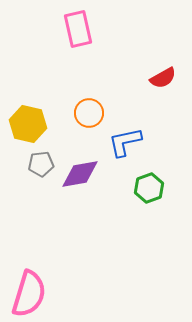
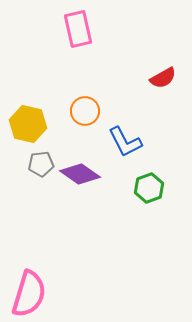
orange circle: moved 4 px left, 2 px up
blue L-shape: rotated 105 degrees counterclockwise
purple diamond: rotated 45 degrees clockwise
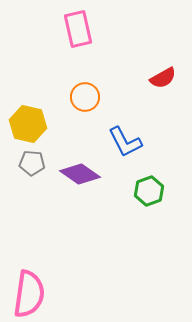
orange circle: moved 14 px up
gray pentagon: moved 9 px left, 1 px up; rotated 10 degrees clockwise
green hexagon: moved 3 px down
pink semicircle: rotated 9 degrees counterclockwise
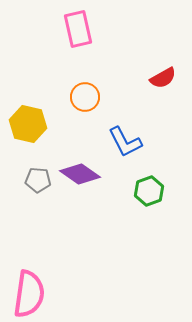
gray pentagon: moved 6 px right, 17 px down
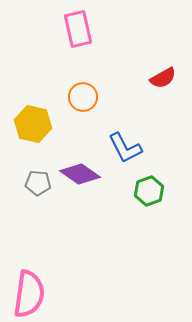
orange circle: moved 2 px left
yellow hexagon: moved 5 px right
blue L-shape: moved 6 px down
gray pentagon: moved 3 px down
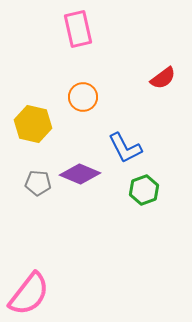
red semicircle: rotated 8 degrees counterclockwise
purple diamond: rotated 12 degrees counterclockwise
green hexagon: moved 5 px left, 1 px up
pink semicircle: rotated 30 degrees clockwise
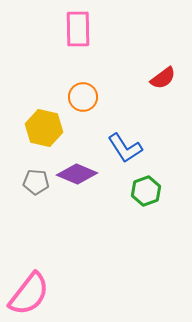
pink rectangle: rotated 12 degrees clockwise
yellow hexagon: moved 11 px right, 4 px down
blue L-shape: rotated 6 degrees counterclockwise
purple diamond: moved 3 px left
gray pentagon: moved 2 px left, 1 px up
green hexagon: moved 2 px right, 1 px down
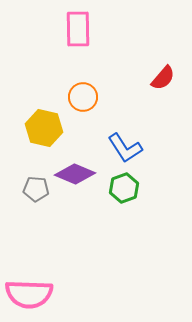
red semicircle: rotated 12 degrees counterclockwise
purple diamond: moved 2 px left
gray pentagon: moved 7 px down
green hexagon: moved 22 px left, 3 px up
pink semicircle: rotated 54 degrees clockwise
